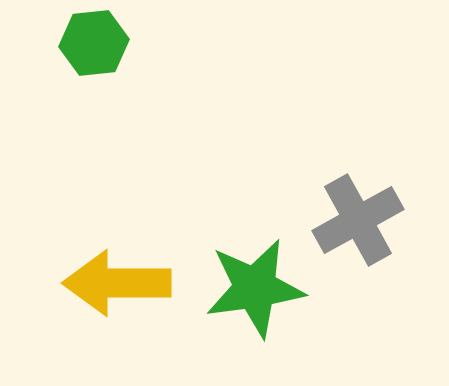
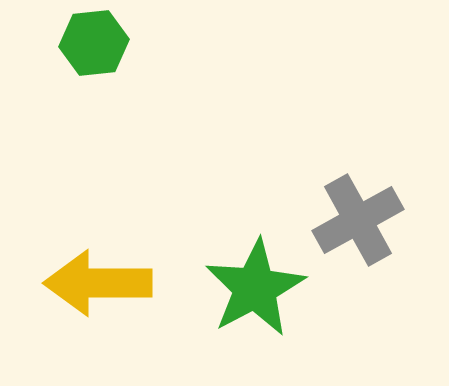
yellow arrow: moved 19 px left
green star: rotated 20 degrees counterclockwise
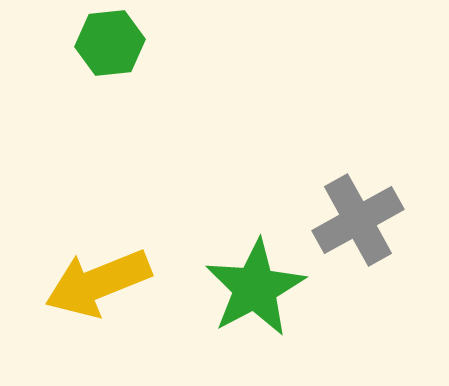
green hexagon: moved 16 px right
yellow arrow: rotated 22 degrees counterclockwise
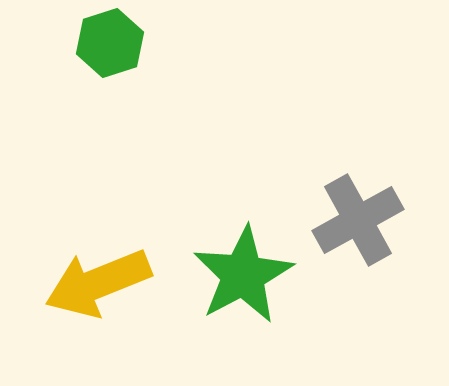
green hexagon: rotated 12 degrees counterclockwise
green star: moved 12 px left, 13 px up
